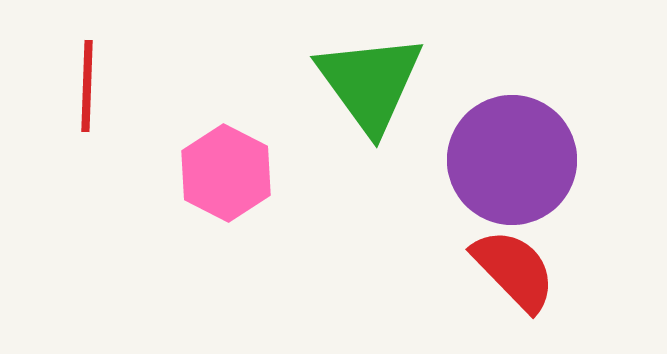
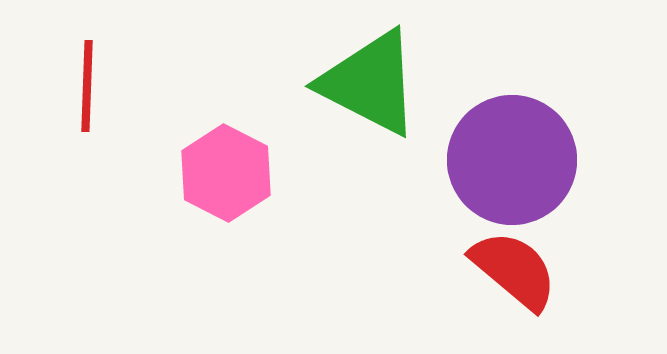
green triangle: rotated 27 degrees counterclockwise
red semicircle: rotated 6 degrees counterclockwise
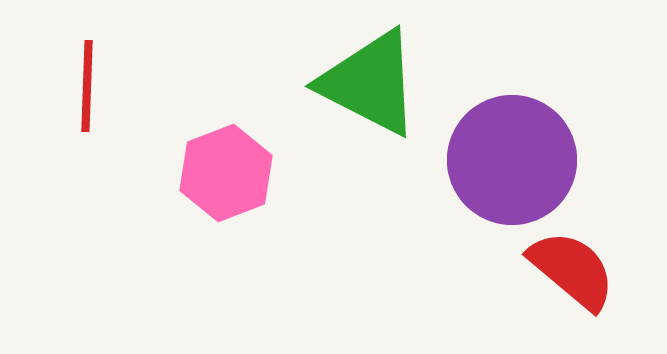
pink hexagon: rotated 12 degrees clockwise
red semicircle: moved 58 px right
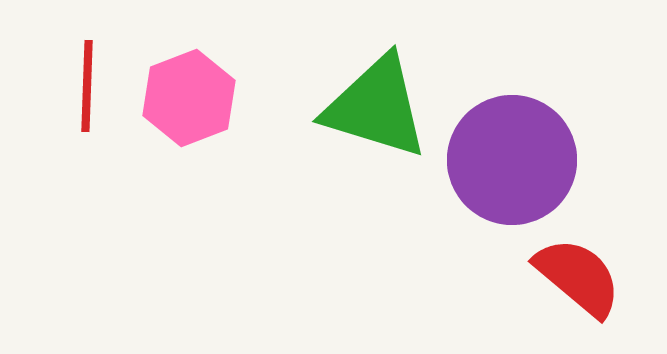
green triangle: moved 6 px right, 24 px down; rotated 10 degrees counterclockwise
pink hexagon: moved 37 px left, 75 px up
red semicircle: moved 6 px right, 7 px down
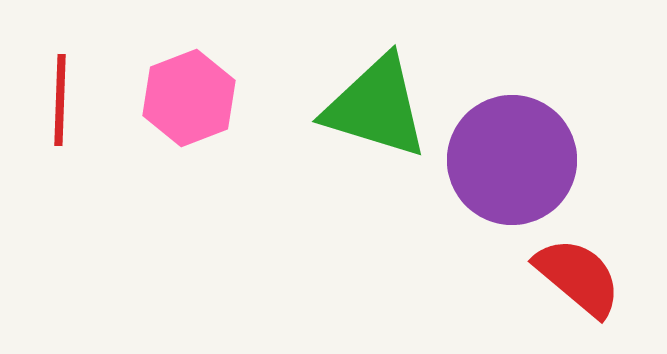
red line: moved 27 px left, 14 px down
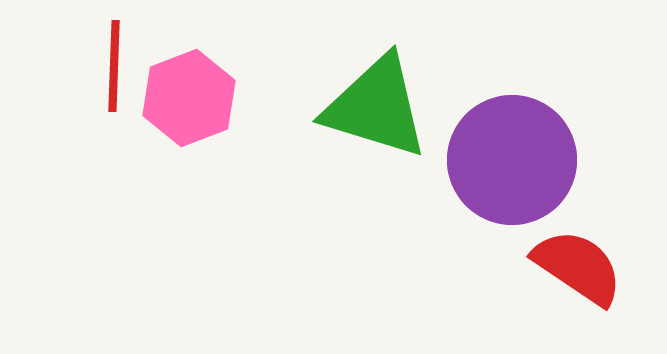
red line: moved 54 px right, 34 px up
red semicircle: moved 10 px up; rotated 6 degrees counterclockwise
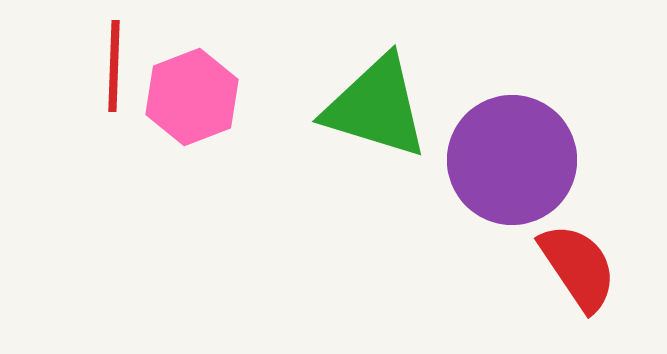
pink hexagon: moved 3 px right, 1 px up
red semicircle: rotated 22 degrees clockwise
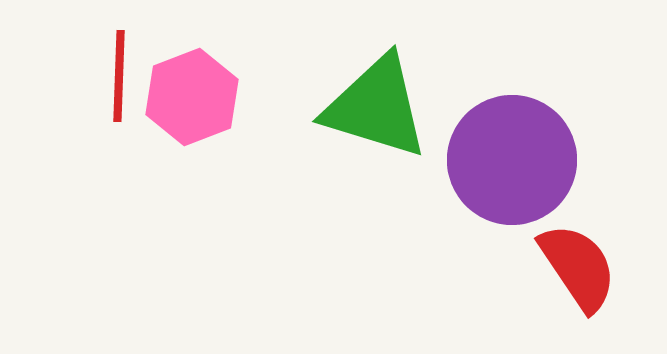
red line: moved 5 px right, 10 px down
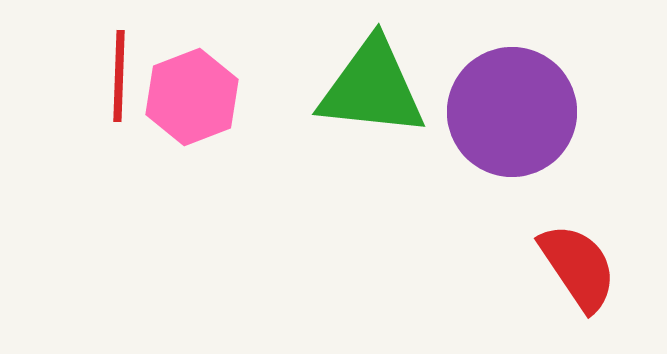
green triangle: moved 4 px left, 19 px up; rotated 11 degrees counterclockwise
purple circle: moved 48 px up
